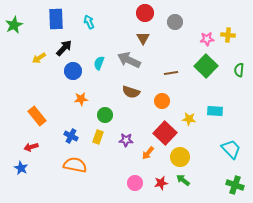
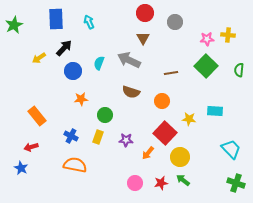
green cross: moved 1 px right, 2 px up
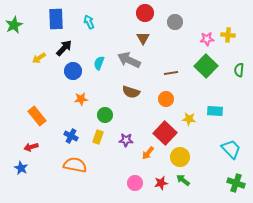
orange circle: moved 4 px right, 2 px up
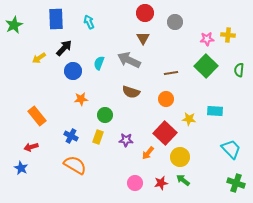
orange semicircle: rotated 20 degrees clockwise
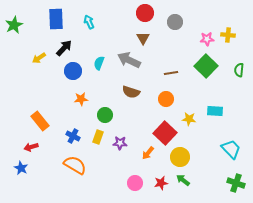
orange rectangle: moved 3 px right, 5 px down
blue cross: moved 2 px right
purple star: moved 6 px left, 3 px down
